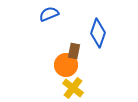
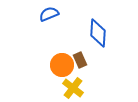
blue diamond: rotated 16 degrees counterclockwise
brown rectangle: moved 6 px right, 9 px down; rotated 35 degrees counterclockwise
orange circle: moved 4 px left
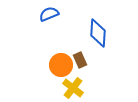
orange circle: moved 1 px left
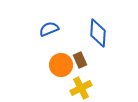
blue semicircle: moved 15 px down
yellow cross: moved 8 px right; rotated 25 degrees clockwise
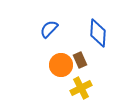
blue semicircle: rotated 24 degrees counterclockwise
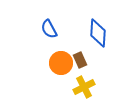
blue semicircle: rotated 72 degrees counterclockwise
orange circle: moved 2 px up
yellow cross: moved 3 px right, 1 px up
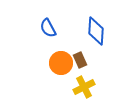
blue semicircle: moved 1 px left, 1 px up
blue diamond: moved 2 px left, 2 px up
